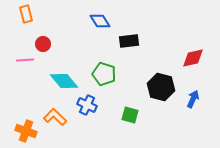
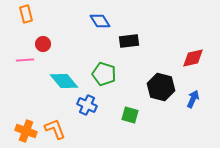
orange L-shape: moved 12 px down; rotated 25 degrees clockwise
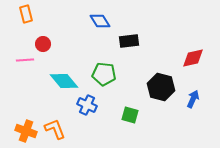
green pentagon: rotated 10 degrees counterclockwise
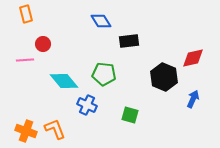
blue diamond: moved 1 px right
black hexagon: moved 3 px right, 10 px up; rotated 8 degrees clockwise
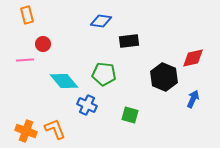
orange rectangle: moved 1 px right, 1 px down
blue diamond: rotated 50 degrees counterclockwise
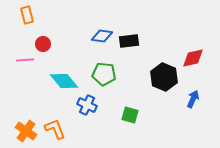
blue diamond: moved 1 px right, 15 px down
orange cross: rotated 15 degrees clockwise
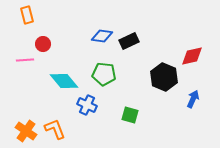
black rectangle: rotated 18 degrees counterclockwise
red diamond: moved 1 px left, 2 px up
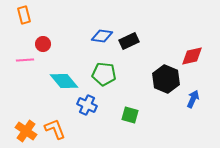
orange rectangle: moved 3 px left
black hexagon: moved 2 px right, 2 px down
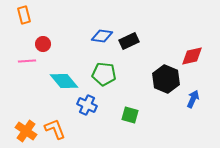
pink line: moved 2 px right, 1 px down
